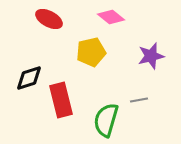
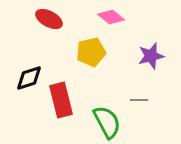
gray line: rotated 12 degrees clockwise
green semicircle: moved 1 px right, 2 px down; rotated 136 degrees clockwise
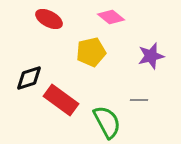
red rectangle: rotated 40 degrees counterclockwise
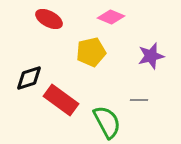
pink diamond: rotated 16 degrees counterclockwise
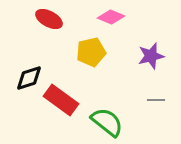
gray line: moved 17 px right
green semicircle: rotated 24 degrees counterclockwise
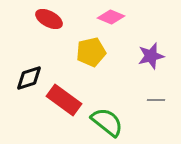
red rectangle: moved 3 px right
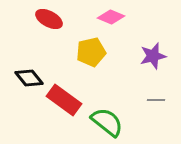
purple star: moved 2 px right
black diamond: rotated 68 degrees clockwise
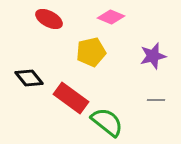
red rectangle: moved 7 px right, 2 px up
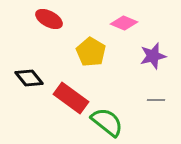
pink diamond: moved 13 px right, 6 px down
yellow pentagon: rotated 28 degrees counterclockwise
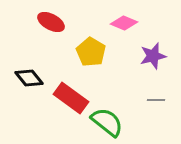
red ellipse: moved 2 px right, 3 px down
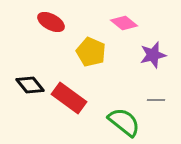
pink diamond: rotated 16 degrees clockwise
yellow pentagon: rotated 8 degrees counterclockwise
purple star: moved 1 px up
black diamond: moved 1 px right, 7 px down
red rectangle: moved 2 px left
green semicircle: moved 17 px right
